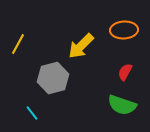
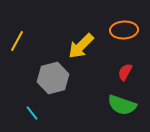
yellow line: moved 1 px left, 3 px up
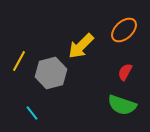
orange ellipse: rotated 40 degrees counterclockwise
yellow line: moved 2 px right, 20 px down
gray hexagon: moved 2 px left, 5 px up
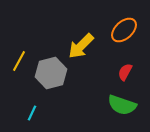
cyan line: rotated 63 degrees clockwise
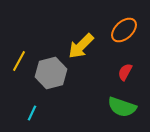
green semicircle: moved 2 px down
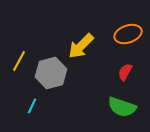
orange ellipse: moved 4 px right, 4 px down; rotated 24 degrees clockwise
cyan line: moved 7 px up
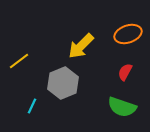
yellow line: rotated 25 degrees clockwise
gray hexagon: moved 12 px right, 10 px down; rotated 8 degrees counterclockwise
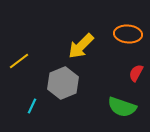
orange ellipse: rotated 24 degrees clockwise
red semicircle: moved 11 px right, 1 px down
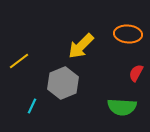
green semicircle: rotated 16 degrees counterclockwise
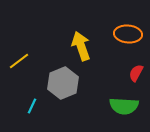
yellow arrow: rotated 116 degrees clockwise
green semicircle: moved 2 px right, 1 px up
